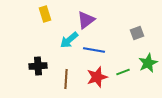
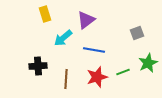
cyan arrow: moved 6 px left, 2 px up
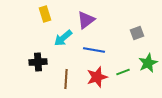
black cross: moved 4 px up
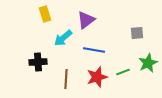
gray square: rotated 16 degrees clockwise
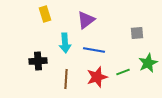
cyan arrow: moved 2 px right, 5 px down; rotated 54 degrees counterclockwise
black cross: moved 1 px up
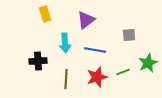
gray square: moved 8 px left, 2 px down
blue line: moved 1 px right
